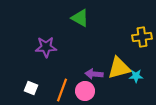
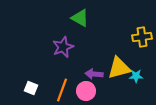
purple star: moved 17 px right; rotated 20 degrees counterclockwise
pink circle: moved 1 px right
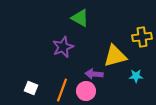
yellow triangle: moved 4 px left, 12 px up
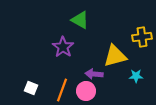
green triangle: moved 2 px down
purple star: rotated 15 degrees counterclockwise
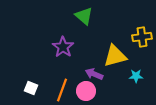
green triangle: moved 4 px right, 4 px up; rotated 12 degrees clockwise
purple arrow: rotated 18 degrees clockwise
